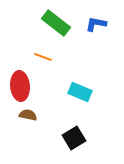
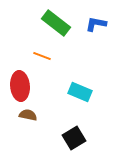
orange line: moved 1 px left, 1 px up
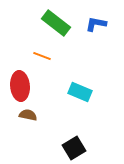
black square: moved 10 px down
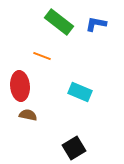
green rectangle: moved 3 px right, 1 px up
